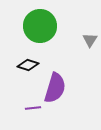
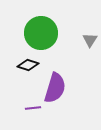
green circle: moved 1 px right, 7 px down
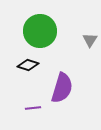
green circle: moved 1 px left, 2 px up
purple semicircle: moved 7 px right
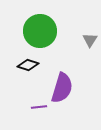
purple line: moved 6 px right, 1 px up
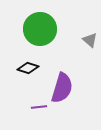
green circle: moved 2 px up
gray triangle: rotated 21 degrees counterclockwise
black diamond: moved 3 px down
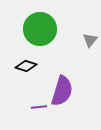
gray triangle: rotated 28 degrees clockwise
black diamond: moved 2 px left, 2 px up
purple semicircle: moved 3 px down
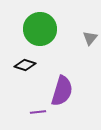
gray triangle: moved 2 px up
black diamond: moved 1 px left, 1 px up
purple line: moved 1 px left, 5 px down
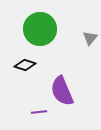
purple semicircle: rotated 140 degrees clockwise
purple line: moved 1 px right
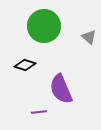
green circle: moved 4 px right, 3 px up
gray triangle: moved 1 px left, 1 px up; rotated 28 degrees counterclockwise
purple semicircle: moved 1 px left, 2 px up
